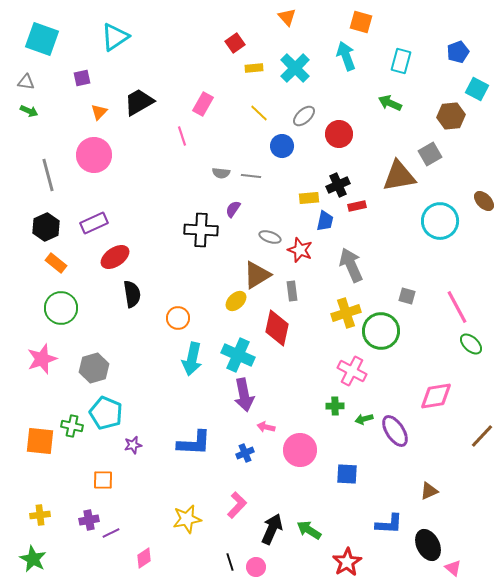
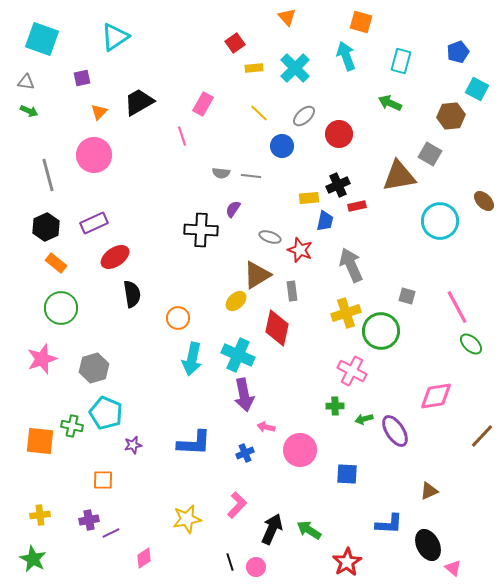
gray square at (430, 154): rotated 30 degrees counterclockwise
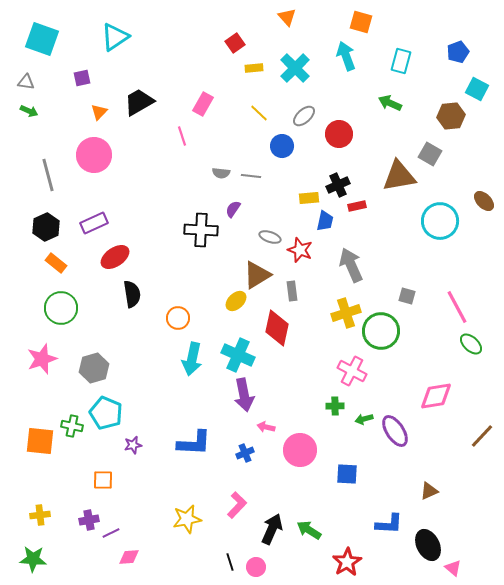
pink diamond at (144, 558): moved 15 px left, 1 px up; rotated 30 degrees clockwise
green star at (33, 559): rotated 24 degrees counterclockwise
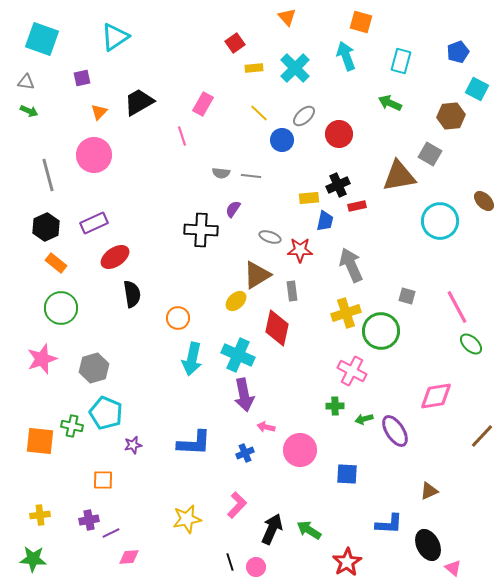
blue circle at (282, 146): moved 6 px up
red star at (300, 250): rotated 20 degrees counterclockwise
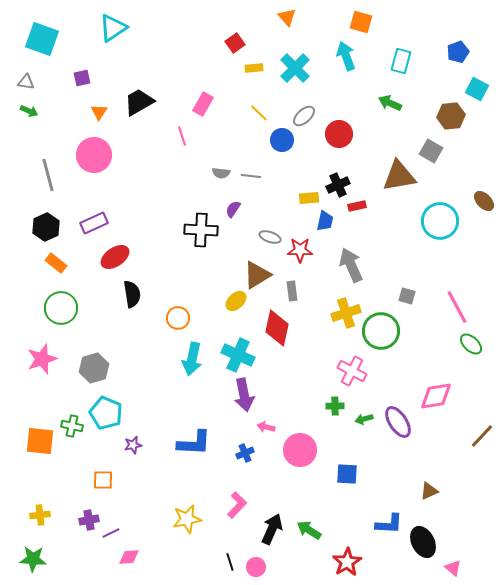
cyan triangle at (115, 37): moved 2 px left, 9 px up
orange triangle at (99, 112): rotated 12 degrees counterclockwise
gray square at (430, 154): moved 1 px right, 3 px up
purple ellipse at (395, 431): moved 3 px right, 9 px up
black ellipse at (428, 545): moved 5 px left, 3 px up
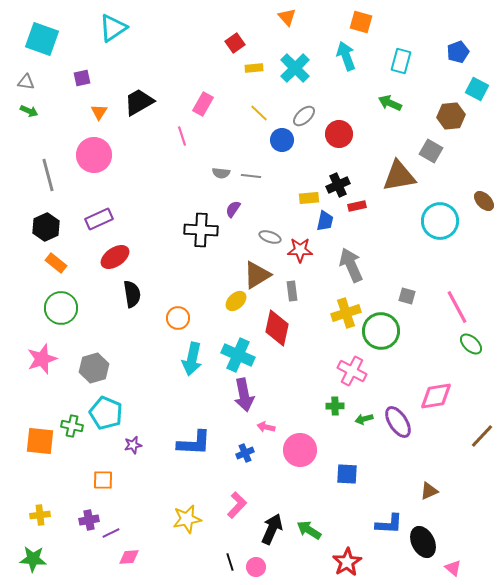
purple rectangle at (94, 223): moved 5 px right, 4 px up
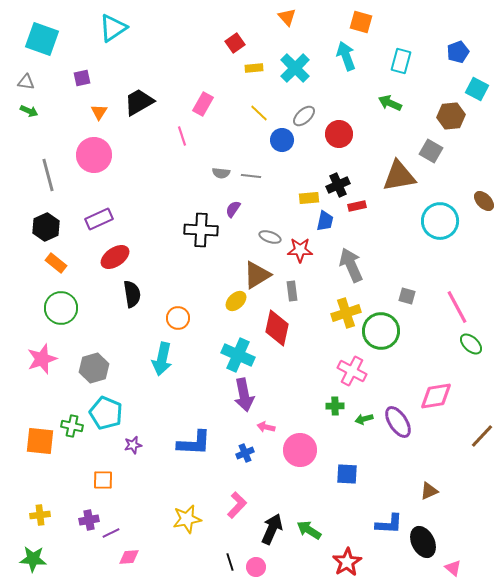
cyan arrow at (192, 359): moved 30 px left
